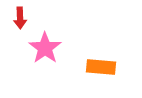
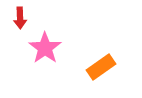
orange rectangle: rotated 40 degrees counterclockwise
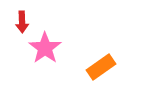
red arrow: moved 2 px right, 4 px down
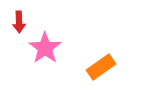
red arrow: moved 3 px left
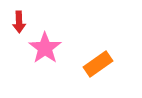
orange rectangle: moved 3 px left, 3 px up
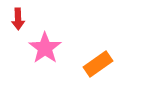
red arrow: moved 1 px left, 3 px up
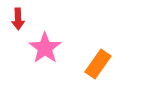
orange rectangle: rotated 20 degrees counterclockwise
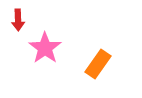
red arrow: moved 1 px down
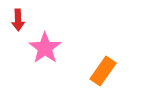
orange rectangle: moved 5 px right, 7 px down
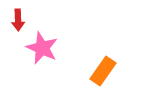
pink star: moved 3 px left; rotated 12 degrees counterclockwise
